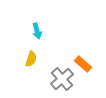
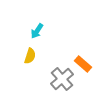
cyan arrow: rotated 49 degrees clockwise
yellow semicircle: moved 1 px left, 3 px up
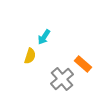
cyan arrow: moved 7 px right, 6 px down
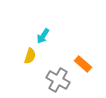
cyan arrow: moved 1 px left, 1 px up
gray cross: moved 4 px left, 1 px down; rotated 20 degrees counterclockwise
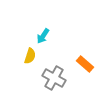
orange rectangle: moved 2 px right
gray cross: moved 4 px left, 2 px up
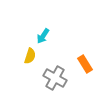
orange rectangle: rotated 18 degrees clockwise
gray cross: moved 1 px right
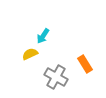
yellow semicircle: moved 2 px up; rotated 133 degrees counterclockwise
gray cross: moved 1 px right, 1 px up
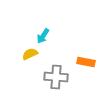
orange rectangle: moved 1 px right, 2 px up; rotated 48 degrees counterclockwise
gray cross: rotated 25 degrees counterclockwise
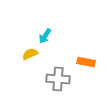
cyan arrow: moved 2 px right
gray cross: moved 2 px right, 2 px down
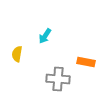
yellow semicircle: moved 13 px left; rotated 56 degrees counterclockwise
